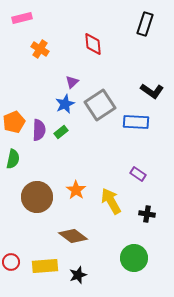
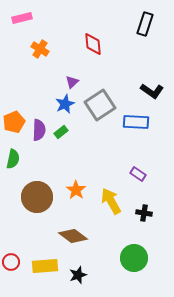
black cross: moved 3 px left, 1 px up
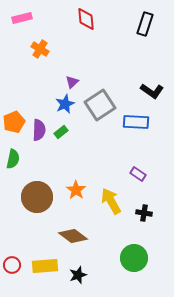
red diamond: moved 7 px left, 25 px up
red circle: moved 1 px right, 3 px down
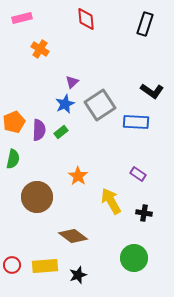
orange star: moved 2 px right, 14 px up
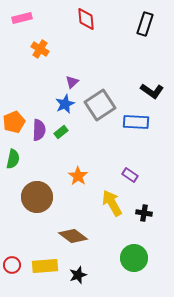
purple rectangle: moved 8 px left, 1 px down
yellow arrow: moved 1 px right, 2 px down
